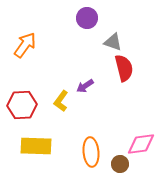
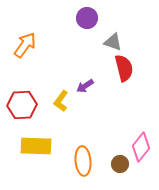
pink diamond: moved 3 px down; rotated 44 degrees counterclockwise
orange ellipse: moved 8 px left, 9 px down
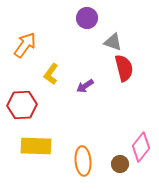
yellow L-shape: moved 10 px left, 27 px up
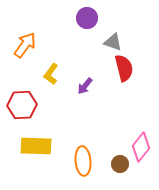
purple arrow: rotated 18 degrees counterclockwise
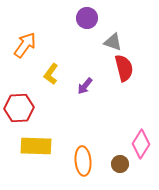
red hexagon: moved 3 px left, 3 px down
pink diamond: moved 3 px up; rotated 8 degrees counterclockwise
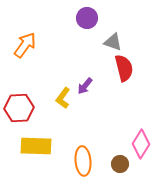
yellow L-shape: moved 12 px right, 24 px down
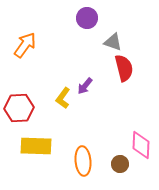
pink diamond: moved 1 px down; rotated 28 degrees counterclockwise
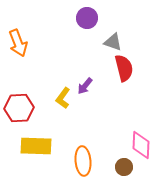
orange arrow: moved 7 px left, 2 px up; rotated 124 degrees clockwise
brown circle: moved 4 px right, 3 px down
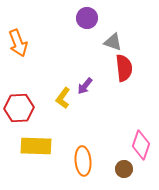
red semicircle: rotated 8 degrees clockwise
pink diamond: rotated 16 degrees clockwise
brown circle: moved 2 px down
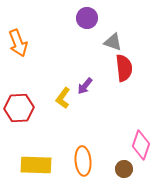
yellow rectangle: moved 19 px down
